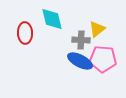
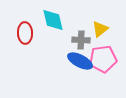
cyan diamond: moved 1 px right, 1 px down
yellow triangle: moved 3 px right
pink pentagon: rotated 12 degrees counterclockwise
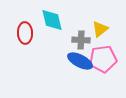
cyan diamond: moved 1 px left
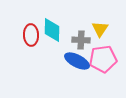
cyan diamond: moved 10 px down; rotated 15 degrees clockwise
yellow triangle: rotated 18 degrees counterclockwise
red ellipse: moved 6 px right, 2 px down
blue ellipse: moved 3 px left
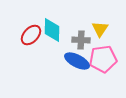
red ellipse: rotated 45 degrees clockwise
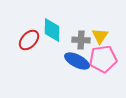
yellow triangle: moved 7 px down
red ellipse: moved 2 px left, 5 px down
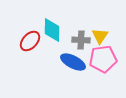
red ellipse: moved 1 px right, 1 px down
blue ellipse: moved 4 px left, 1 px down
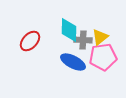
cyan diamond: moved 17 px right
yellow triangle: moved 1 px down; rotated 18 degrees clockwise
gray cross: moved 2 px right
pink pentagon: moved 2 px up
